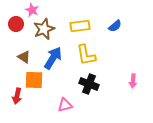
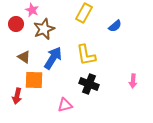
yellow rectangle: moved 4 px right, 13 px up; rotated 54 degrees counterclockwise
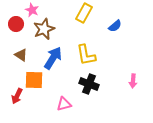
brown triangle: moved 3 px left, 2 px up
red arrow: rotated 14 degrees clockwise
pink triangle: moved 1 px left, 1 px up
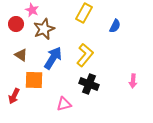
blue semicircle: rotated 24 degrees counterclockwise
yellow L-shape: moved 1 px left; rotated 130 degrees counterclockwise
red arrow: moved 3 px left
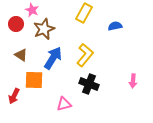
blue semicircle: rotated 128 degrees counterclockwise
